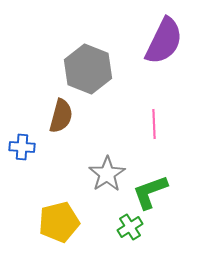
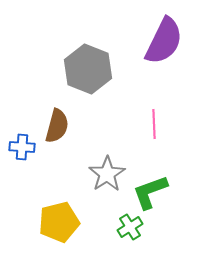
brown semicircle: moved 4 px left, 10 px down
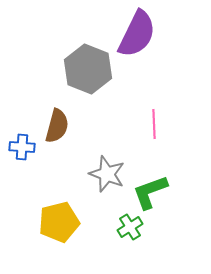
purple semicircle: moved 27 px left, 7 px up
gray star: rotated 18 degrees counterclockwise
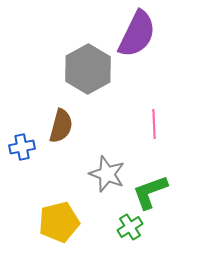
gray hexagon: rotated 9 degrees clockwise
brown semicircle: moved 4 px right
blue cross: rotated 15 degrees counterclockwise
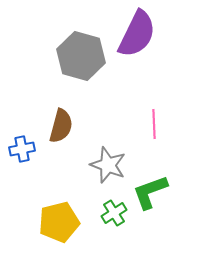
gray hexagon: moved 7 px left, 13 px up; rotated 15 degrees counterclockwise
blue cross: moved 2 px down
gray star: moved 1 px right, 9 px up
green cross: moved 16 px left, 14 px up
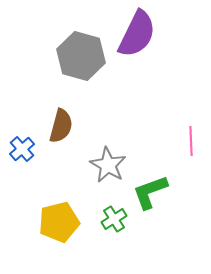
pink line: moved 37 px right, 17 px down
blue cross: rotated 30 degrees counterclockwise
gray star: rotated 9 degrees clockwise
green cross: moved 6 px down
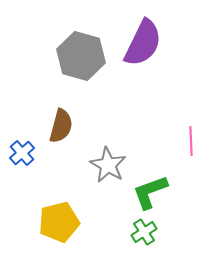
purple semicircle: moved 6 px right, 9 px down
blue cross: moved 4 px down
green cross: moved 30 px right, 13 px down
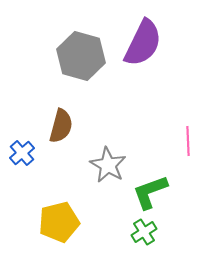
pink line: moved 3 px left
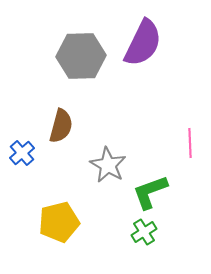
gray hexagon: rotated 18 degrees counterclockwise
pink line: moved 2 px right, 2 px down
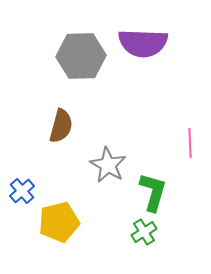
purple semicircle: rotated 66 degrees clockwise
blue cross: moved 38 px down
green L-shape: moved 3 px right; rotated 126 degrees clockwise
